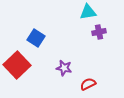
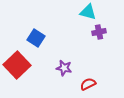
cyan triangle: rotated 24 degrees clockwise
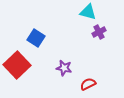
purple cross: rotated 16 degrees counterclockwise
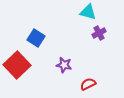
purple cross: moved 1 px down
purple star: moved 3 px up
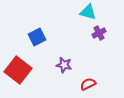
blue square: moved 1 px right, 1 px up; rotated 30 degrees clockwise
red square: moved 1 px right, 5 px down; rotated 8 degrees counterclockwise
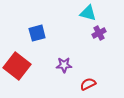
cyan triangle: moved 1 px down
blue square: moved 4 px up; rotated 12 degrees clockwise
purple star: rotated 14 degrees counterclockwise
red square: moved 1 px left, 4 px up
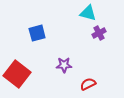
red square: moved 8 px down
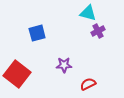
purple cross: moved 1 px left, 2 px up
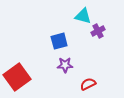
cyan triangle: moved 5 px left, 3 px down
blue square: moved 22 px right, 8 px down
purple star: moved 1 px right
red square: moved 3 px down; rotated 16 degrees clockwise
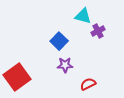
blue square: rotated 30 degrees counterclockwise
